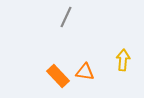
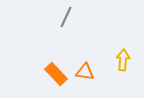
orange rectangle: moved 2 px left, 2 px up
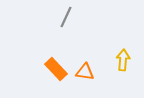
orange rectangle: moved 5 px up
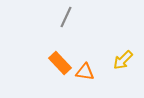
yellow arrow: rotated 140 degrees counterclockwise
orange rectangle: moved 4 px right, 6 px up
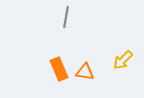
gray line: rotated 15 degrees counterclockwise
orange rectangle: moved 1 px left, 6 px down; rotated 20 degrees clockwise
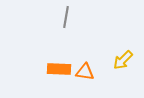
orange rectangle: rotated 65 degrees counterclockwise
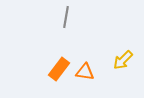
orange rectangle: rotated 55 degrees counterclockwise
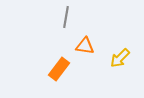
yellow arrow: moved 3 px left, 2 px up
orange triangle: moved 26 px up
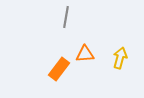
orange triangle: moved 8 px down; rotated 12 degrees counterclockwise
yellow arrow: rotated 150 degrees clockwise
